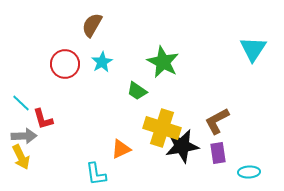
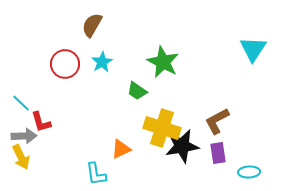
red L-shape: moved 2 px left, 3 px down
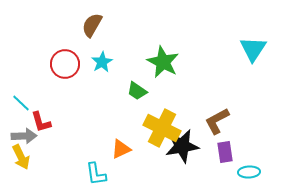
yellow cross: rotated 9 degrees clockwise
purple rectangle: moved 7 px right, 1 px up
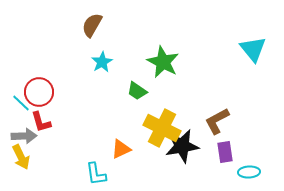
cyan triangle: rotated 12 degrees counterclockwise
red circle: moved 26 px left, 28 px down
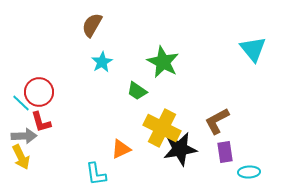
black star: moved 2 px left, 3 px down
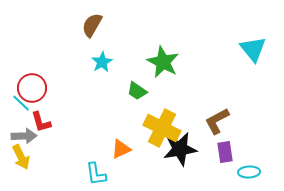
red circle: moved 7 px left, 4 px up
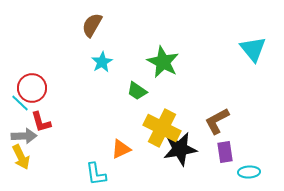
cyan line: moved 1 px left
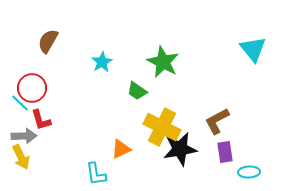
brown semicircle: moved 44 px left, 16 px down
red L-shape: moved 2 px up
yellow cross: moved 1 px up
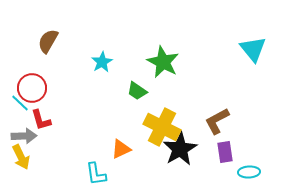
black star: rotated 20 degrees counterclockwise
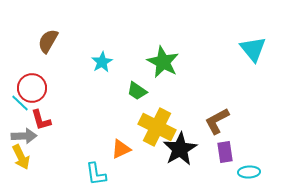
yellow cross: moved 5 px left
